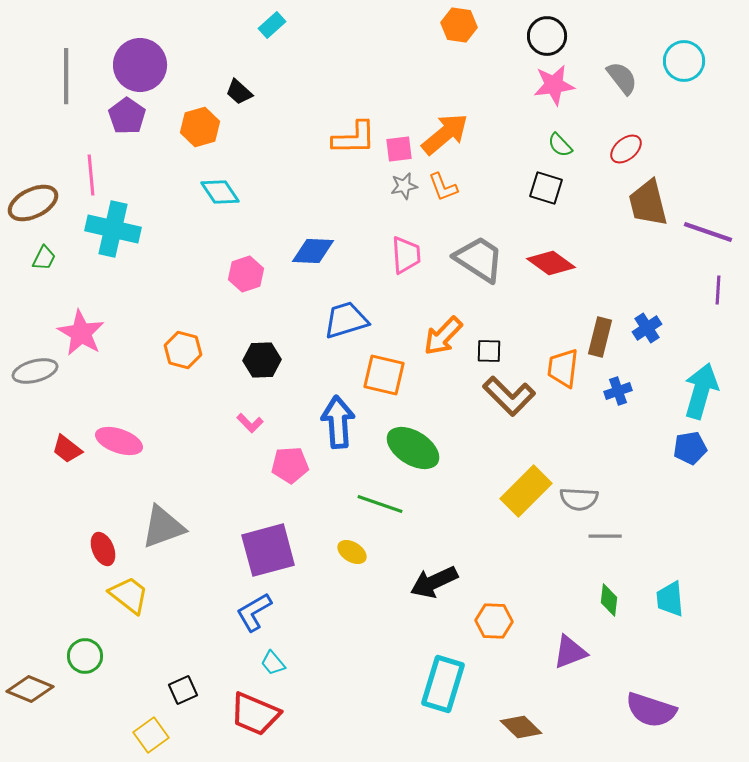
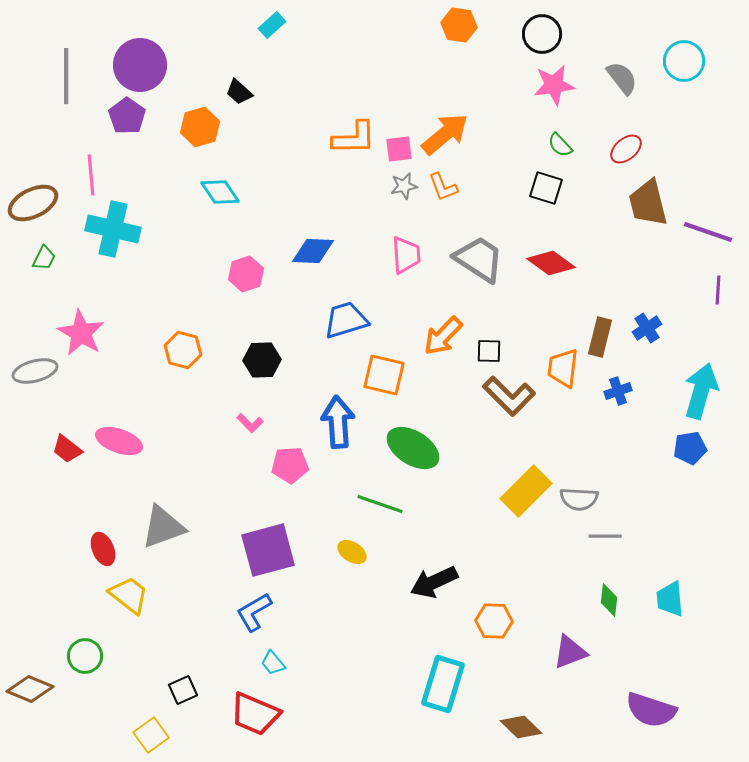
black circle at (547, 36): moved 5 px left, 2 px up
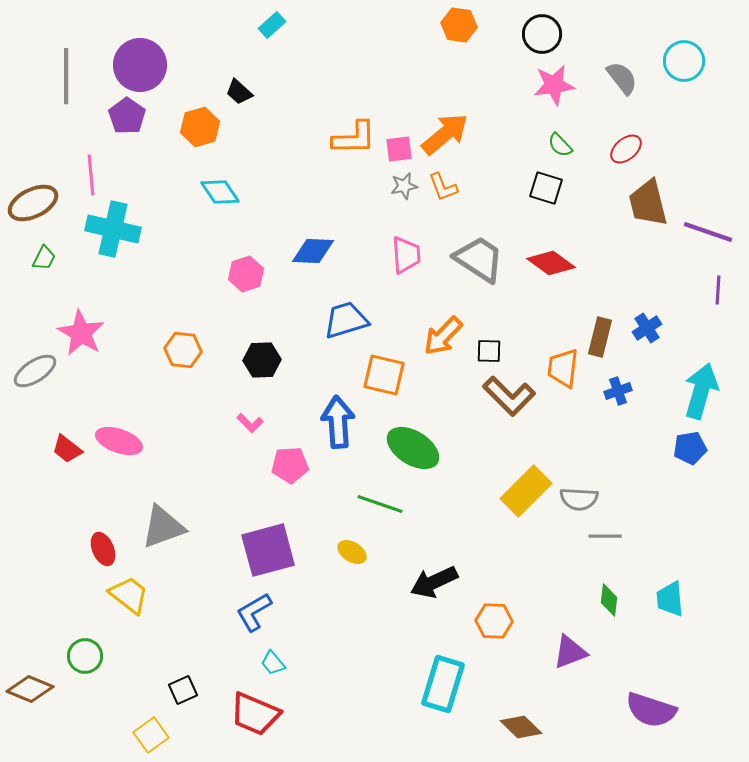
orange hexagon at (183, 350): rotated 9 degrees counterclockwise
gray ellipse at (35, 371): rotated 18 degrees counterclockwise
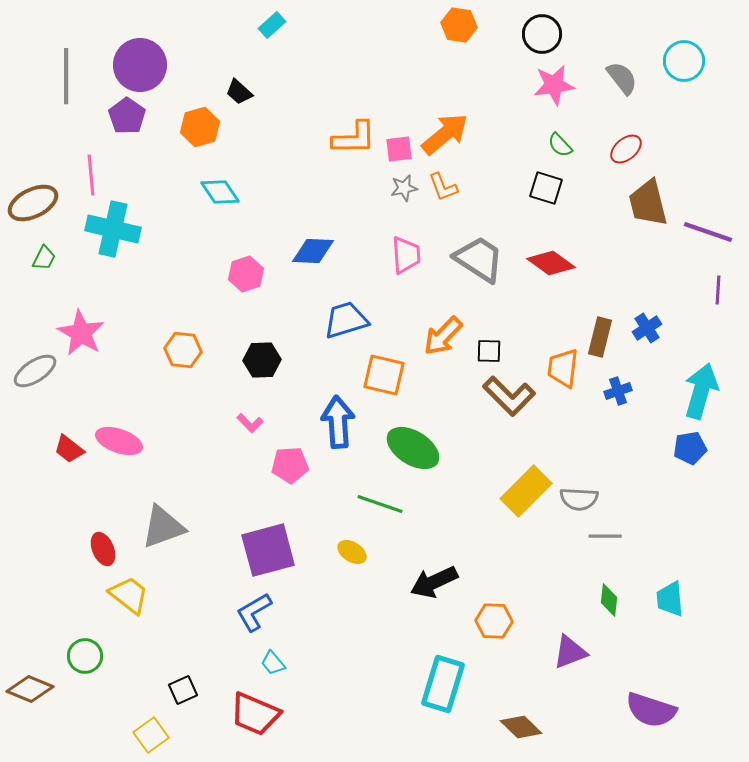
gray star at (404, 186): moved 2 px down
red trapezoid at (67, 449): moved 2 px right
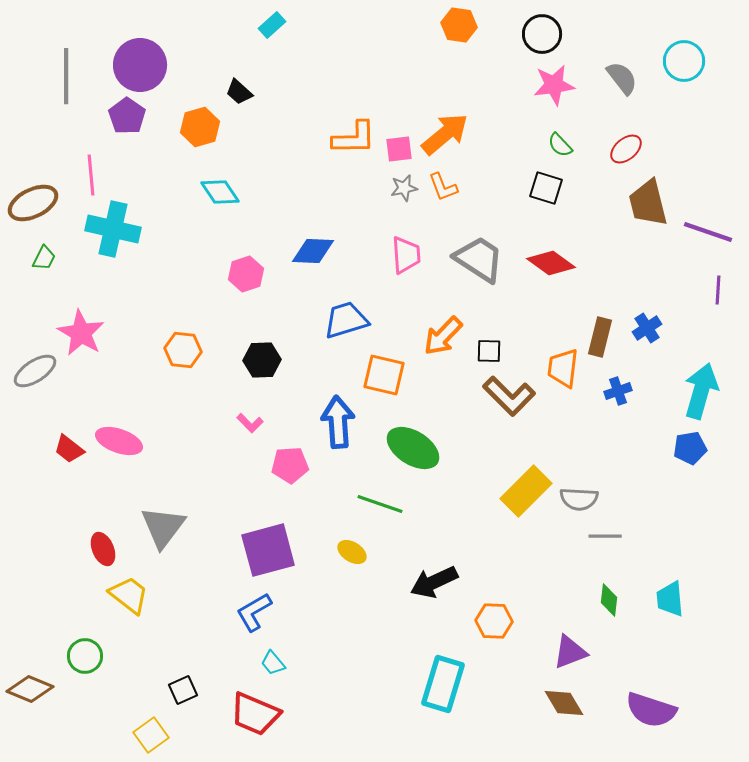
gray triangle at (163, 527): rotated 33 degrees counterclockwise
brown diamond at (521, 727): moved 43 px right, 24 px up; rotated 15 degrees clockwise
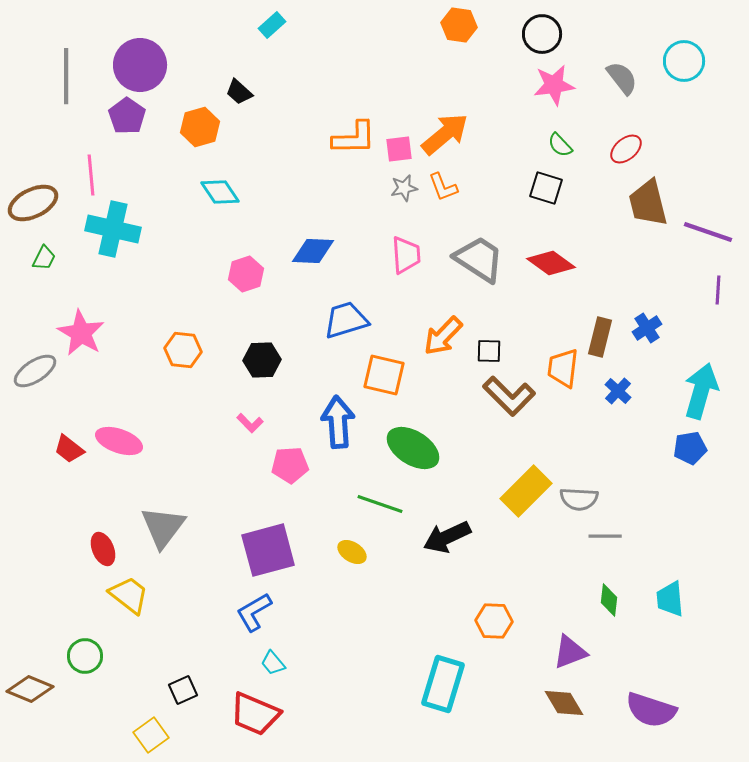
blue cross at (618, 391): rotated 28 degrees counterclockwise
black arrow at (434, 582): moved 13 px right, 45 px up
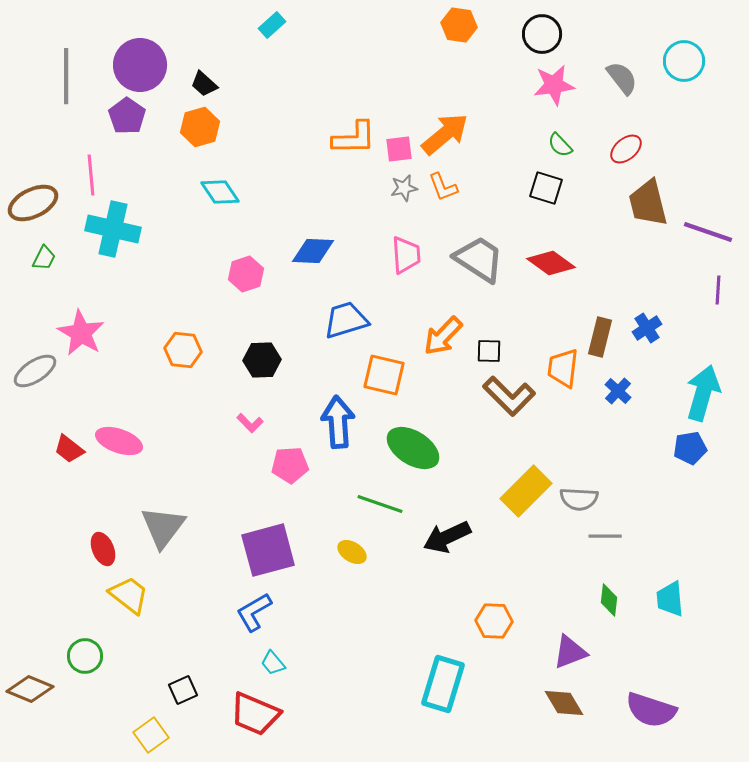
black trapezoid at (239, 92): moved 35 px left, 8 px up
cyan arrow at (701, 391): moved 2 px right, 2 px down
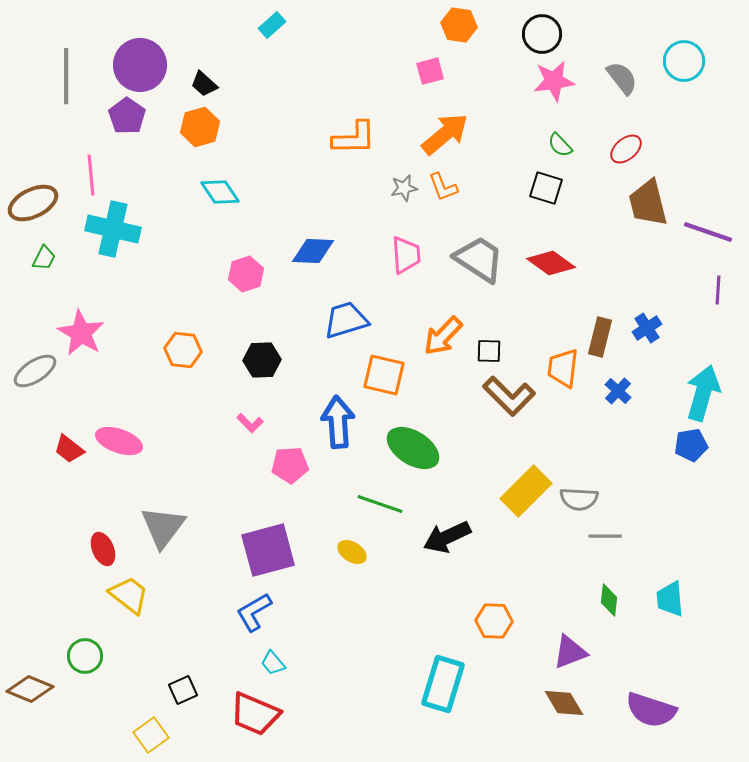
pink star at (554, 85): moved 4 px up
pink square at (399, 149): moved 31 px right, 78 px up; rotated 8 degrees counterclockwise
blue pentagon at (690, 448): moved 1 px right, 3 px up
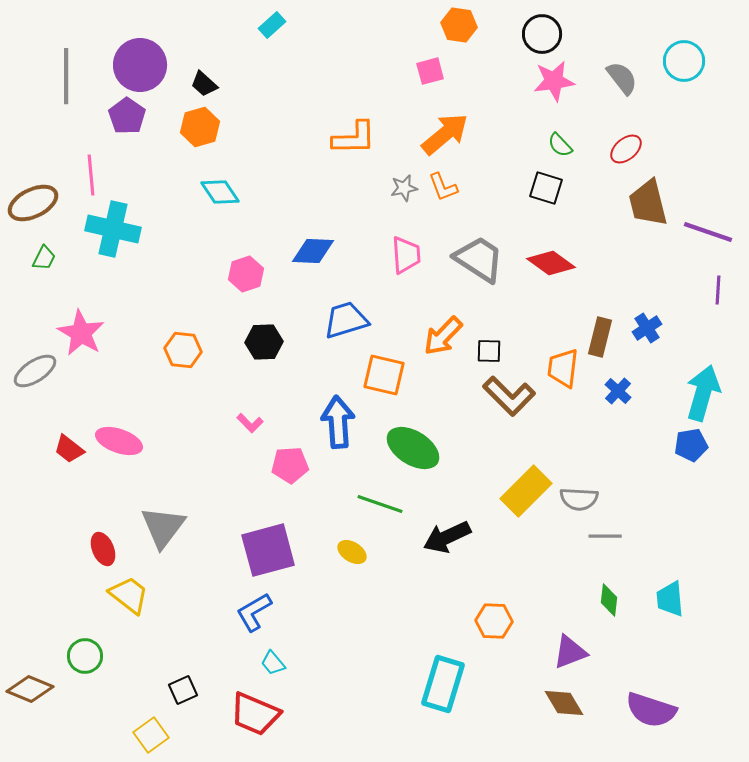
black hexagon at (262, 360): moved 2 px right, 18 px up
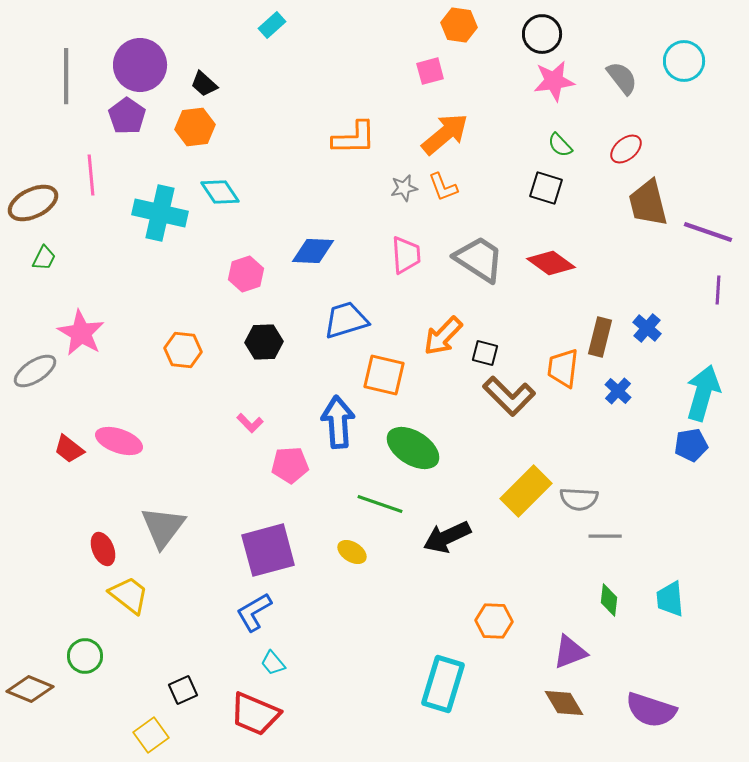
orange hexagon at (200, 127): moved 5 px left; rotated 9 degrees clockwise
cyan cross at (113, 229): moved 47 px right, 16 px up
blue cross at (647, 328): rotated 16 degrees counterclockwise
black square at (489, 351): moved 4 px left, 2 px down; rotated 12 degrees clockwise
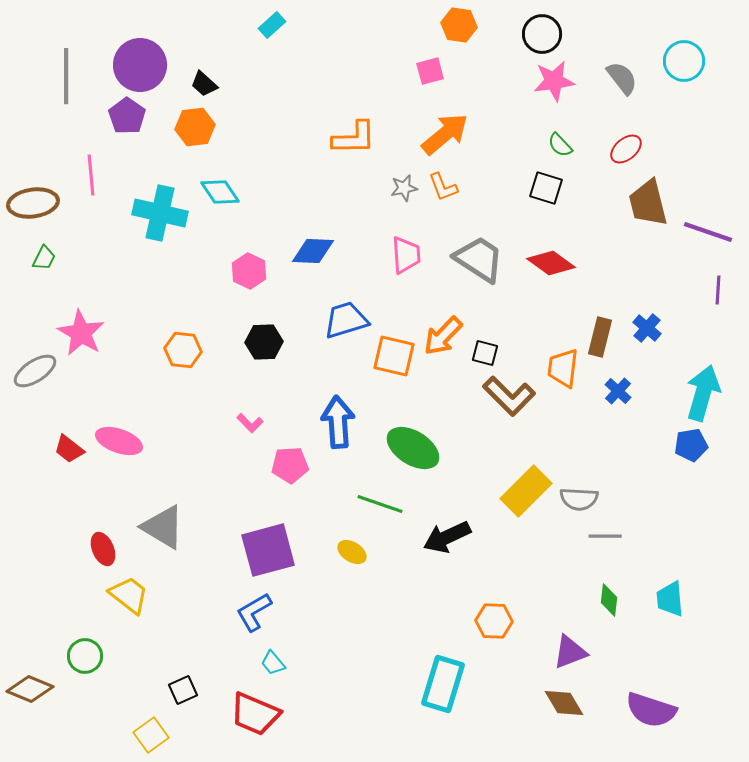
brown ellipse at (33, 203): rotated 18 degrees clockwise
pink hexagon at (246, 274): moved 3 px right, 3 px up; rotated 16 degrees counterclockwise
orange square at (384, 375): moved 10 px right, 19 px up
gray triangle at (163, 527): rotated 36 degrees counterclockwise
